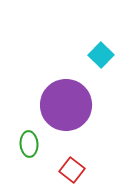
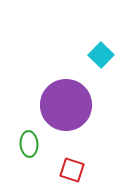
red square: rotated 20 degrees counterclockwise
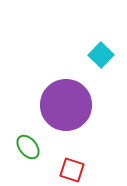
green ellipse: moved 1 px left, 3 px down; rotated 35 degrees counterclockwise
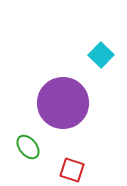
purple circle: moved 3 px left, 2 px up
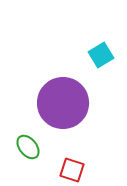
cyan square: rotated 15 degrees clockwise
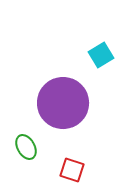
green ellipse: moved 2 px left; rotated 10 degrees clockwise
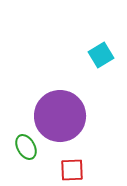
purple circle: moved 3 px left, 13 px down
red square: rotated 20 degrees counterclockwise
